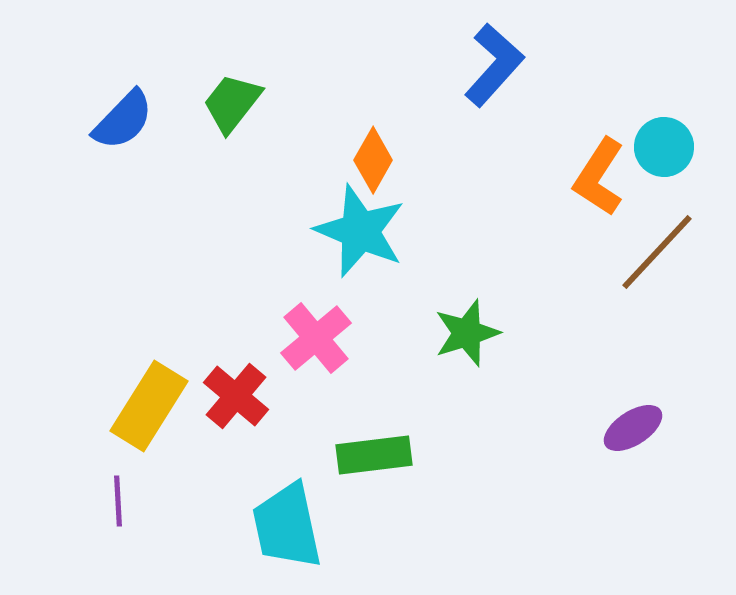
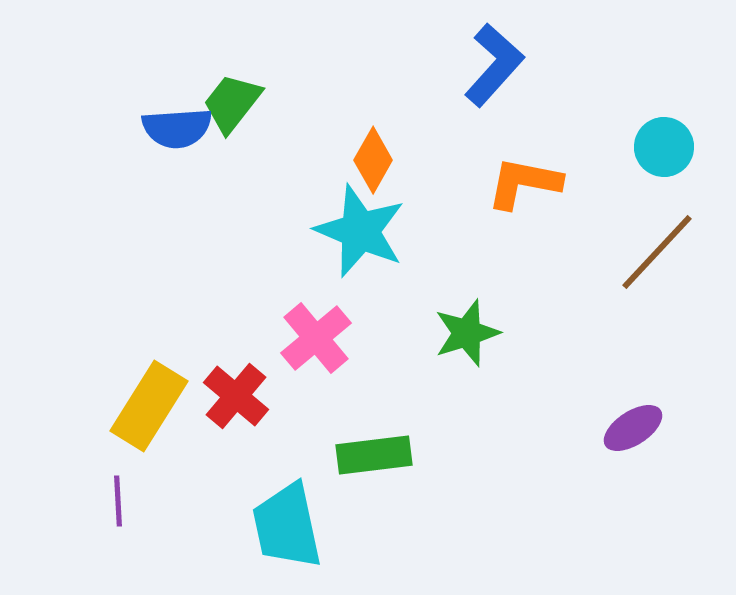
blue semicircle: moved 54 px right, 8 px down; rotated 42 degrees clockwise
orange L-shape: moved 75 px left, 6 px down; rotated 68 degrees clockwise
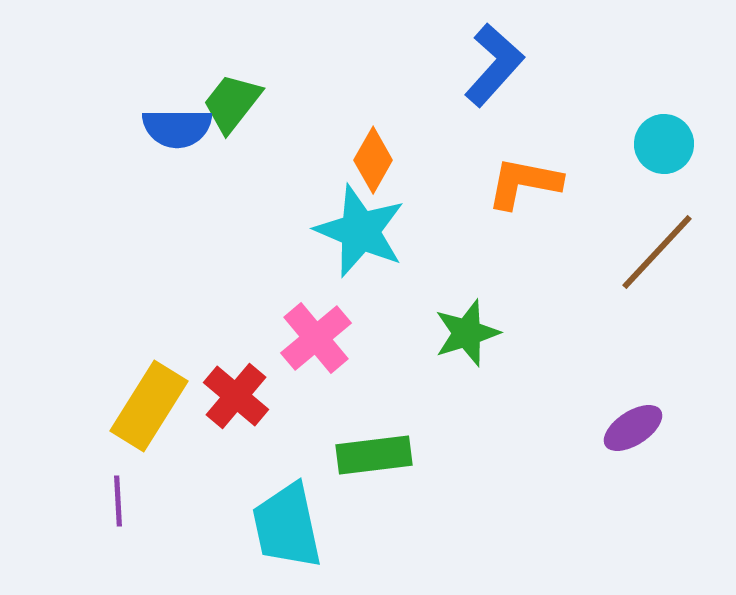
blue semicircle: rotated 4 degrees clockwise
cyan circle: moved 3 px up
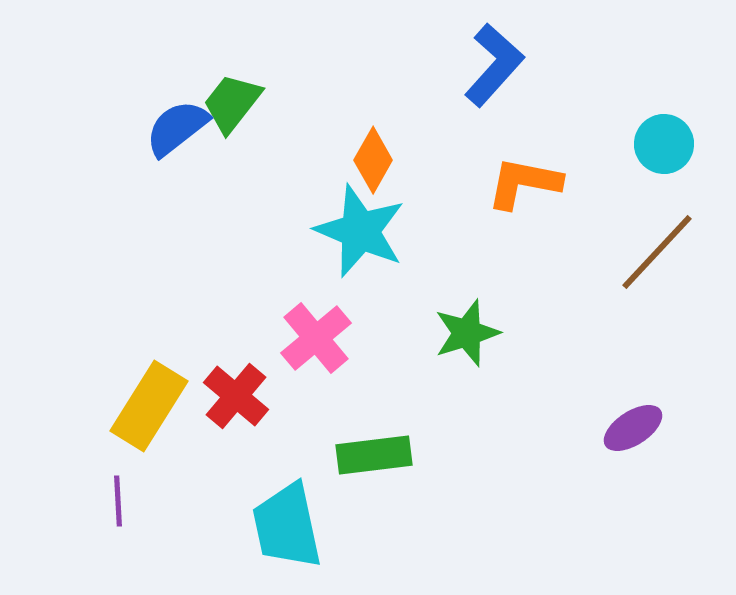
blue semicircle: rotated 142 degrees clockwise
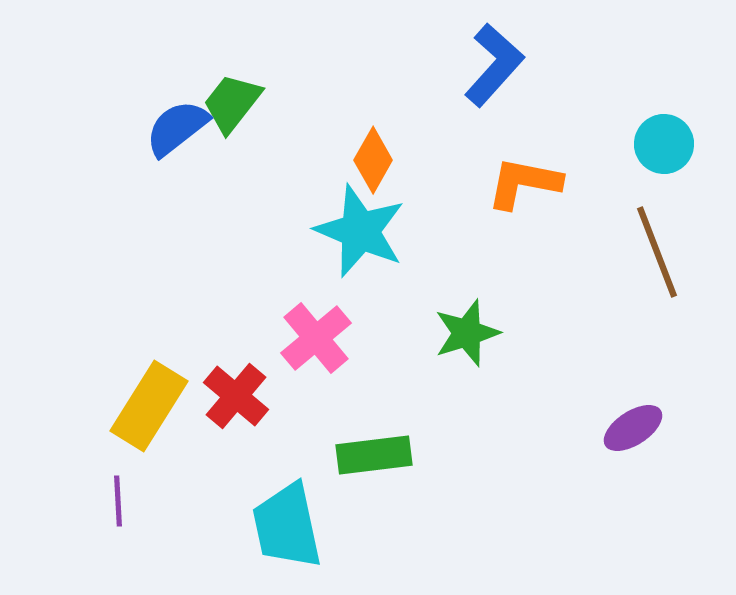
brown line: rotated 64 degrees counterclockwise
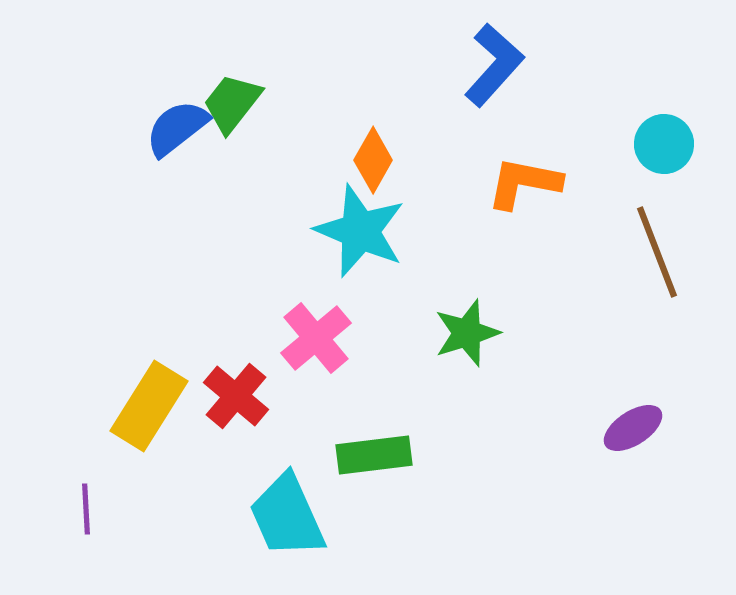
purple line: moved 32 px left, 8 px down
cyan trapezoid: moved 10 px up; rotated 12 degrees counterclockwise
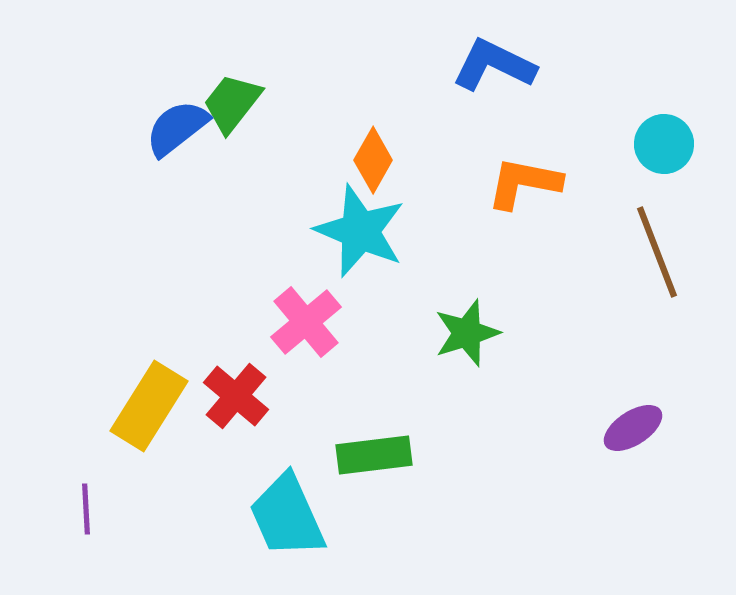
blue L-shape: rotated 106 degrees counterclockwise
pink cross: moved 10 px left, 16 px up
